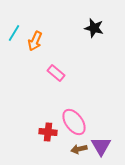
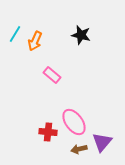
black star: moved 13 px left, 7 px down
cyan line: moved 1 px right, 1 px down
pink rectangle: moved 4 px left, 2 px down
purple triangle: moved 1 px right, 4 px up; rotated 10 degrees clockwise
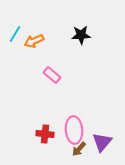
black star: rotated 18 degrees counterclockwise
orange arrow: moved 1 px left; rotated 42 degrees clockwise
pink ellipse: moved 8 px down; rotated 32 degrees clockwise
red cross: moved 3 px left, 2 px down
brown arrow: rotated 35 degrees counterclockwise
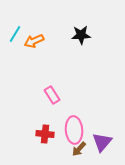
pink rectangle: moved 20 px down; rotated 18 degrees clockwise
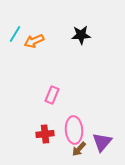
pink rectangle: rotated 54 degrees clockwise
red cross: rotated 12 degrees counterclockwise
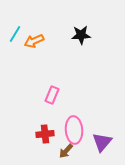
brown arrow: moved 13 px left, 2 px down
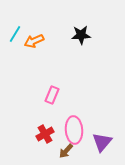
red cross: rotated 24 degrees counterclockwise
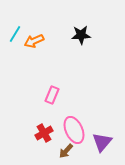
pink ellipse: rotated 20 degrees counterclockwise
red cross: moved 1 px left, 1 px up
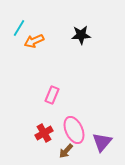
cyan line: moved 4 px right, 6 px up
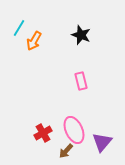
black star: rotated 24 degrees clockwise
orange arrow: rotated 36 degrees counterclockwise
pink rectangle: moved 29 px right, 14 px up; rotated 36 degrees counterclockwise
red cross: moved 1 px left
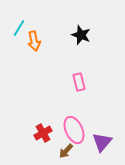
orange arrow: rotated 42 degrees counterclockwise
pink rectangle: moved 2 px left, 1 px down
